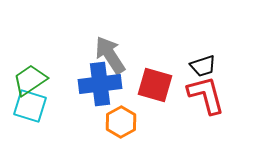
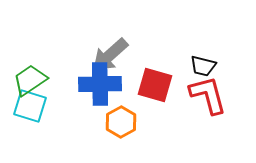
gray arrow: rotated 99 degrees counterclockwise
black trapezoid: rotated 32 degrees clockwise
blue cross: rotated 6 degrees clockwise
red L-shape: moved 2 px right
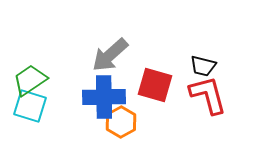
blue cross: moved 4 px right, 13 px down
